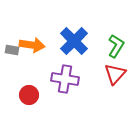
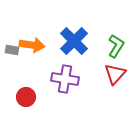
red circle: moved 3 px left, 2 px down
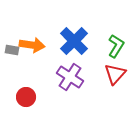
purple cross: moved 5 px right, 2 px up; rotated 24 degrees clockwise
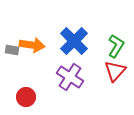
red triangle: moved 3 px up
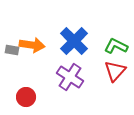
green L-shape: rotated 95 degrees counterclockwise
